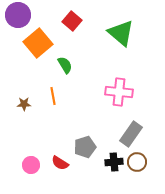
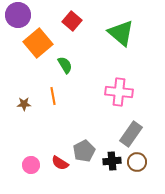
gray pentagon: moved 1 px left, 4 px down; rotated 10 degrees counterclockwise
black cross: moved 2 px left, 1 px up
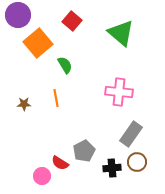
orange line: moved 3 px right, 2 px down
black cross: moved 7 px down
pink circle: moved 11 px right, 11 px down
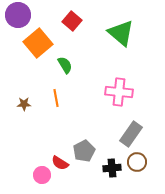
pink circle: moved 1 px up
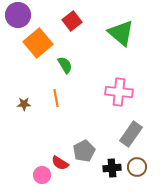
red square: rotated 12 degrees clockwise
brown circle: moved 5 px down
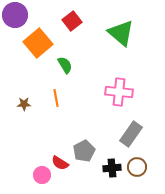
purple circle: moved 3 px left
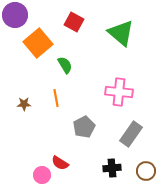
red square: moved 2 px right, 1 px down; rotated 24 degrees counterclockwise
gray pentagon: moved 24 px up
brown circle: moved 9 px right, 4 px down
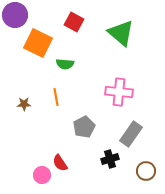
orange square: rotated 24 degrees counterclockwise
green semicircle: moved 1 px up; rotated 126 degrees clockwise
orange line: moved 1 px up
red semicircle: rotated 24 degrees clockwise
black cross: moved 2 px left, 9 px up; rotated 12 degrees counterclockwise
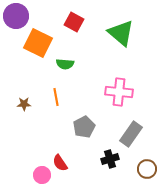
purple circle: moved 1 px right, 1 px down
brown circle: moved 1 px right, 2 px up
